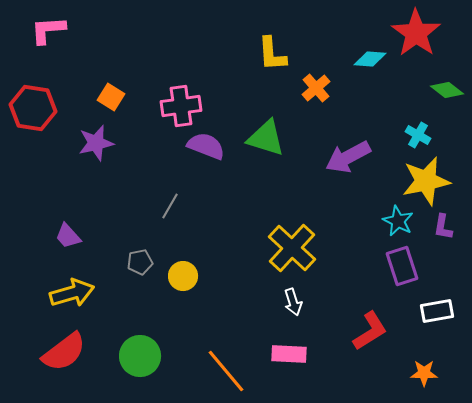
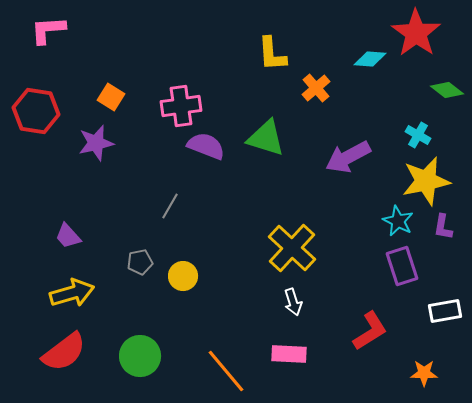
red hexagon: moved 3 px right, 3 px down
white rectangle: moved 8 px right
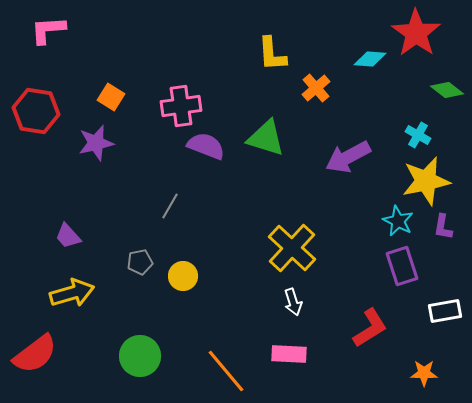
red L-shape: moved 3 px up
red semicircle: moved 29 px left, 2 px down
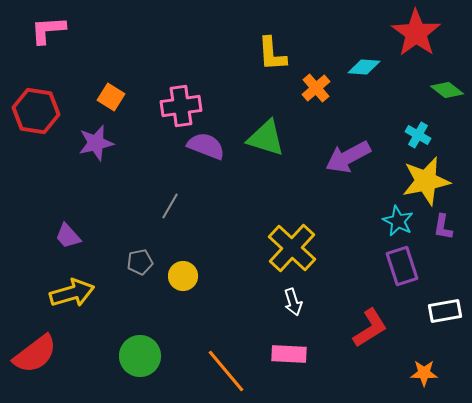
cyan diamond: moved 6 px left, 8 px down
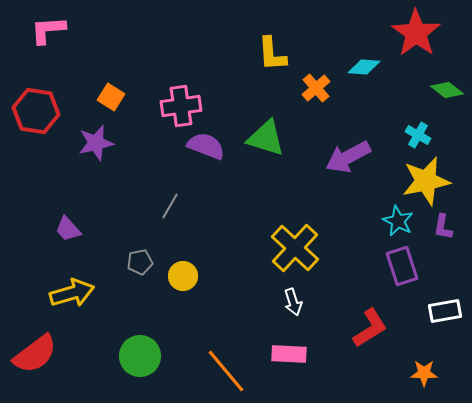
purple trapezoid: moved 7 px up
yellow cross: moved 3 px right
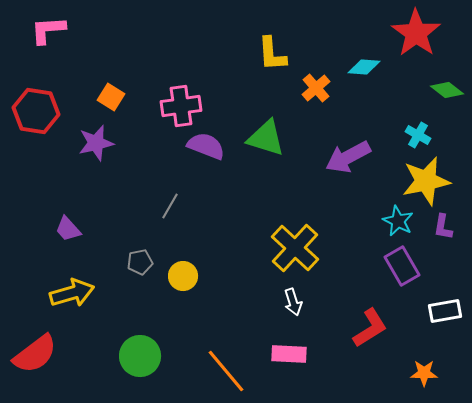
purple rectangle: rotated 12 degrees counterclockwise
